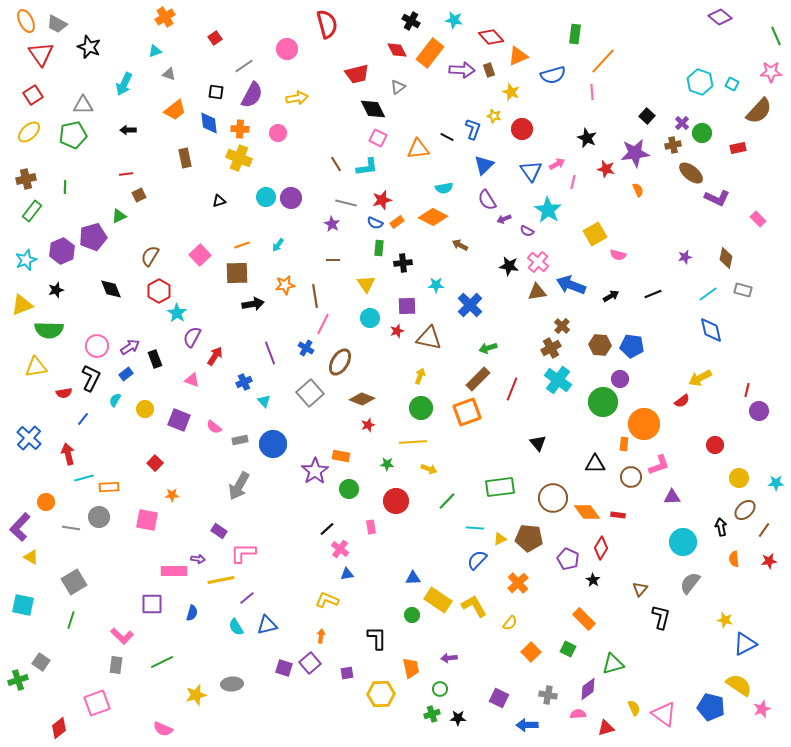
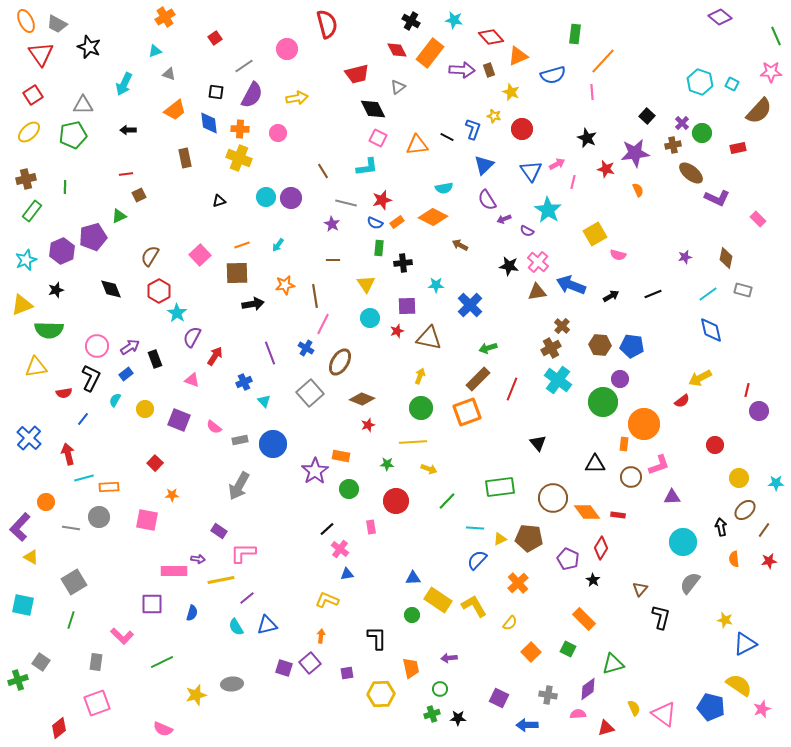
orange triangle at (418, 149): moved 1 px left, 4 px up
brown line at (336, 164): moved 13 px left, 7 px down
gray rectangle at (116, 665): moved 20 px left, 3 px up
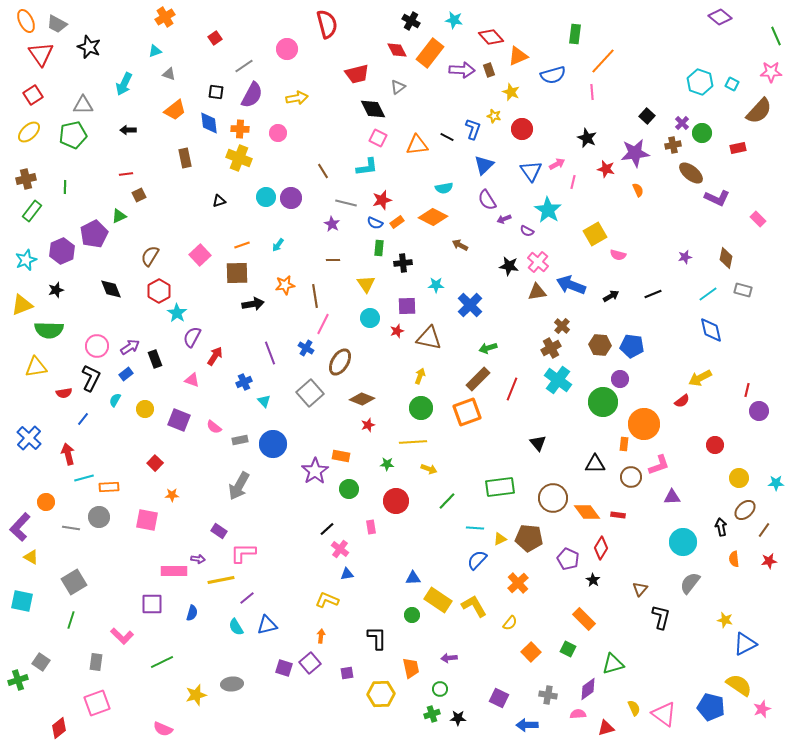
purple pentagon at (93, 237): moved 1 px right, 3 px up; rotated 12 degrees counterclockwise
cyan square at (23, 605): moved 1 px left, 4 px up
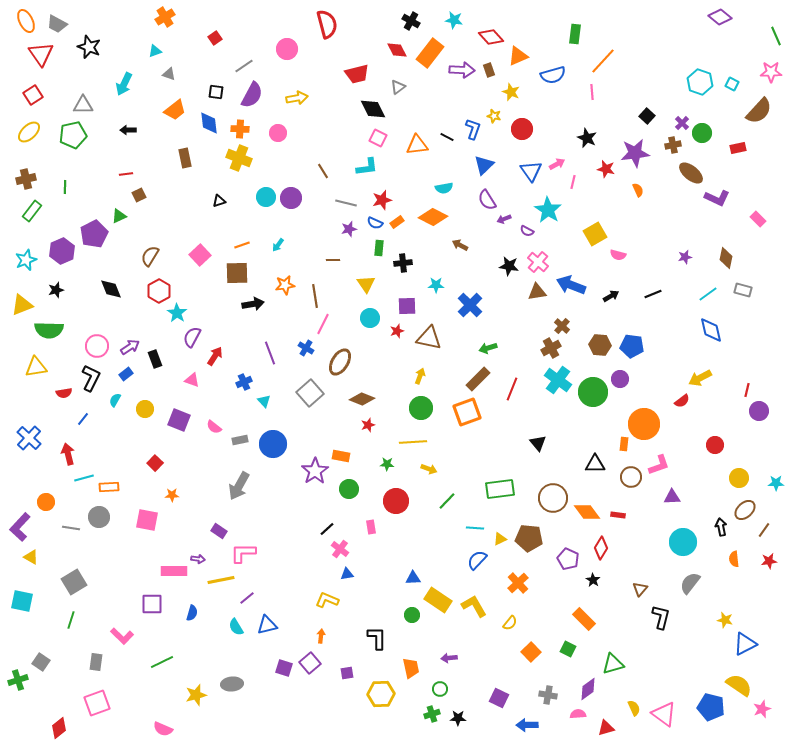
purple star at (332, 224): moved 17 px right, 5 px down; rotated 28 degrees clockwise
green circle at (603, 402): moved 10 px left, 10 px up
green rectangle at (500, 487): moved 2 px down
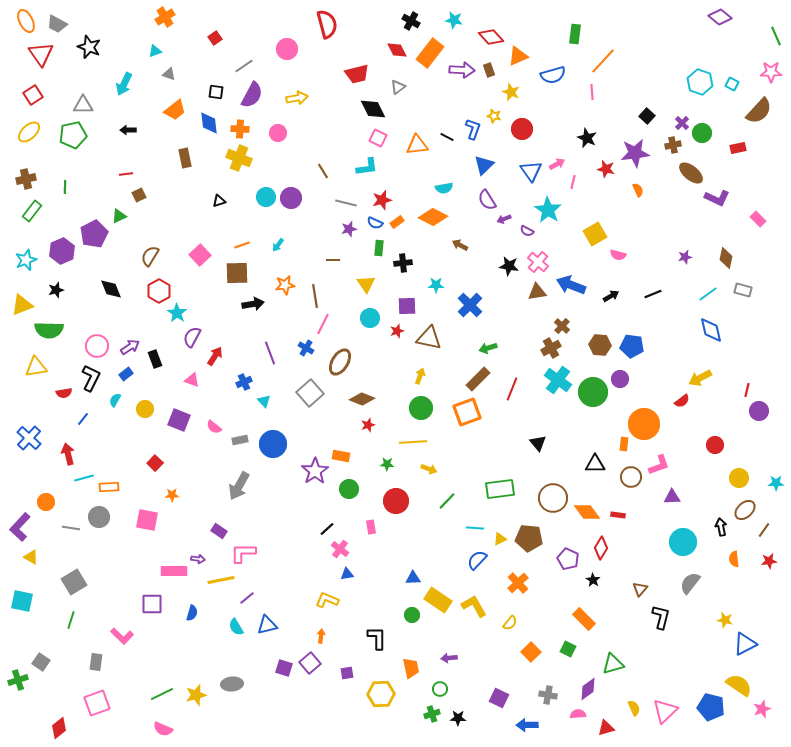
green line at (162, 662): moved 32 px down
pink triangle at (664, 714): moved 1 px right, 3 px up; rotated 40 degrees clockwise
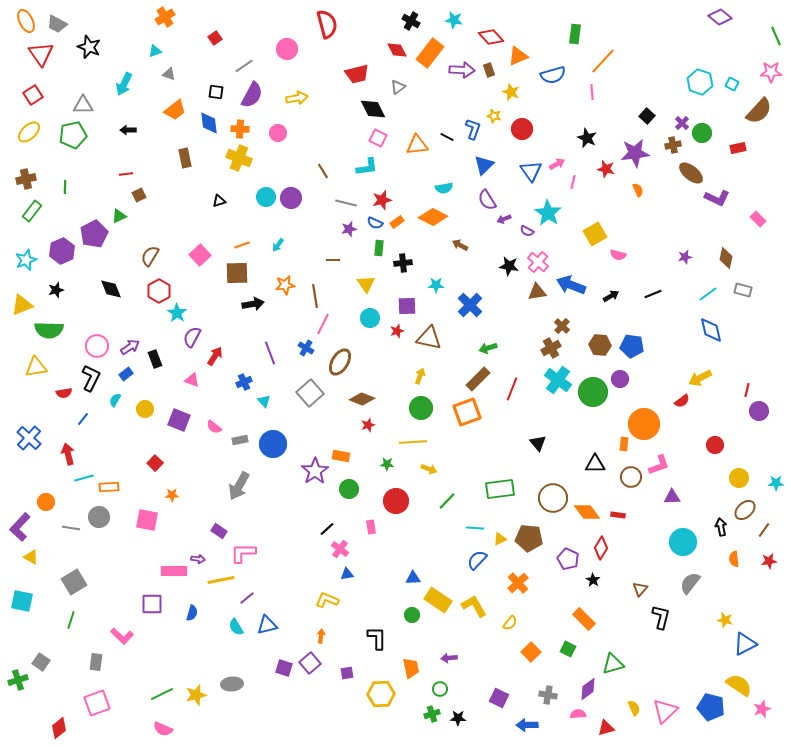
cyan star at (548, 210): moved 3 px down
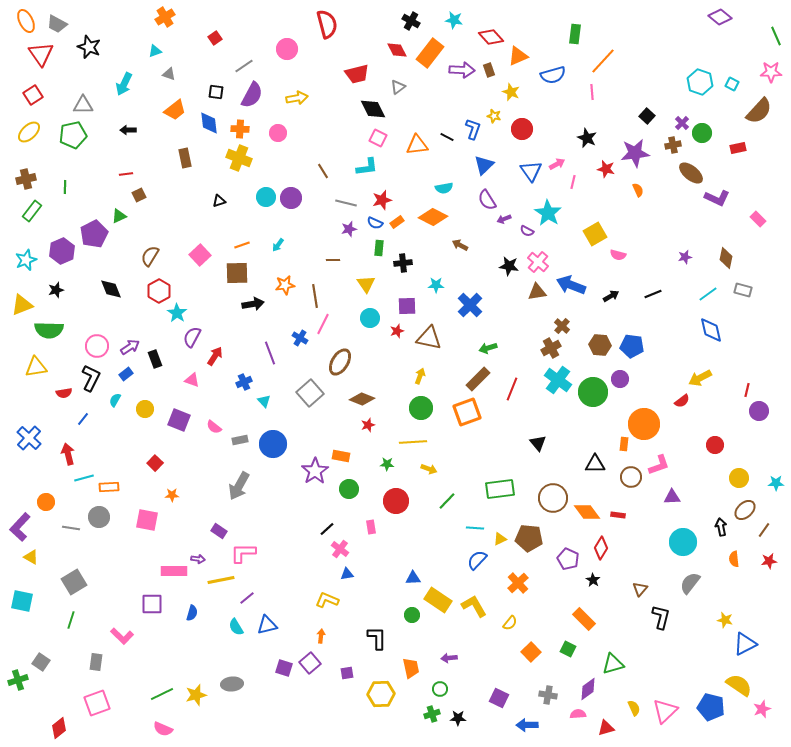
blue cross at (306, 348): moved 6 px left, 10 px up
